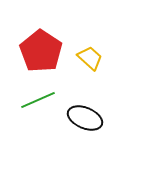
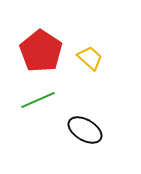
black ellipse: moved 12 px down; rotated 8 degrees clockwise
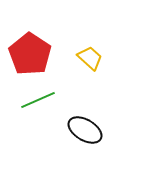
red pentagon: moved 11 px left, 3 px down
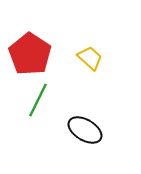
green line: rotated 40 degrees counterclockwise
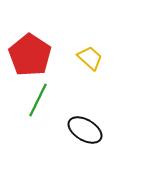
red pentagon: moved 1 px down
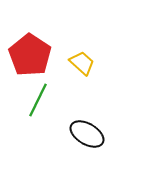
yellow trapezoid: moved 8 px left, 5 px down
black ellipse: moved 2 px right, 4 px down
